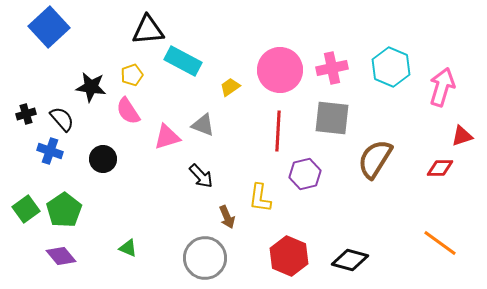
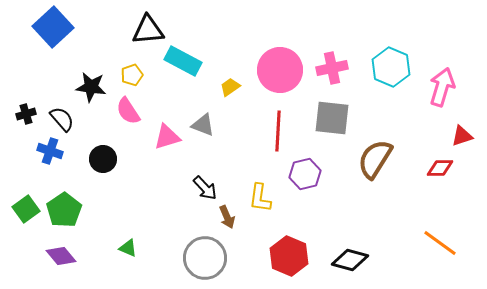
blue square: moved 4 px right
black arrow: moved 4 px right, 12 px down
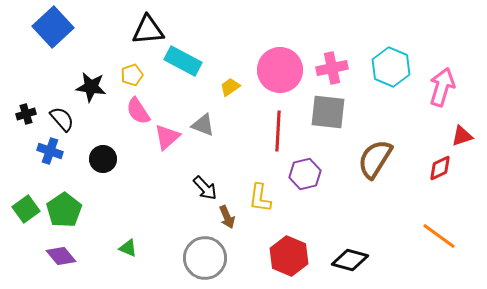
pink semicircle: moved 10 px right
gray square: moved 4 px left, 6 px up
pink triangle: rotated 24 degrees counterclockwise
red diamond: rotated 24 degrees counterclockwise
orange line: moved 1 px left, 7 px up
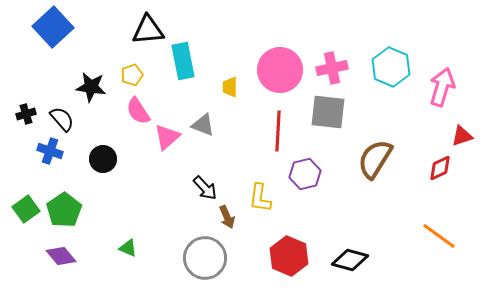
cyan rectangle: rotated 51 degrees clockwise
yellow trapezoid: rotated 55 degrees counterclockwise
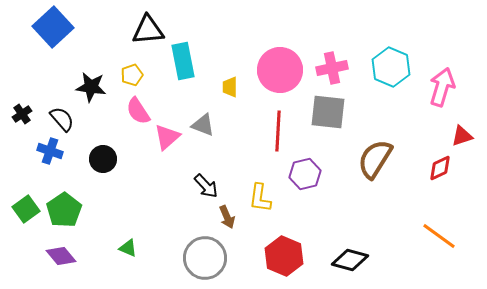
black cross: moved 4 px left; rotated 18 degrees counterclockwise
black arrow: moved 1 px right, 2 px up
red hexagon: moved 5 px left
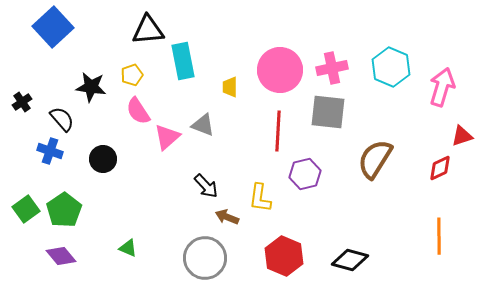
black cross: moved 12 px up
brown arrow: rotated 135 degrees clockwise
orange line: rotated 54 degrees clockwise
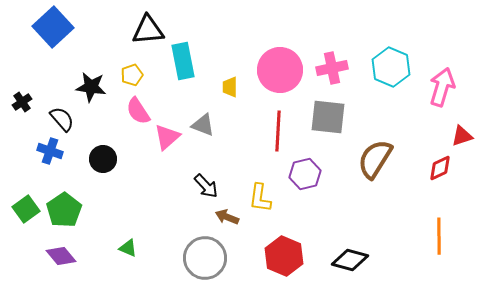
gray square: moved 5 px down
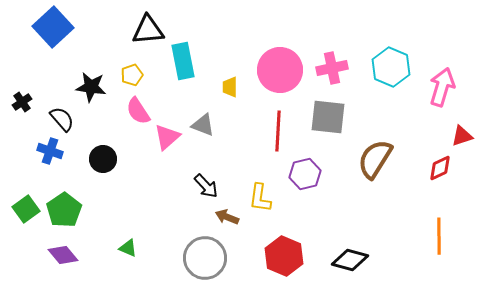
purple diamond: moved 2 px right, 1 px up
